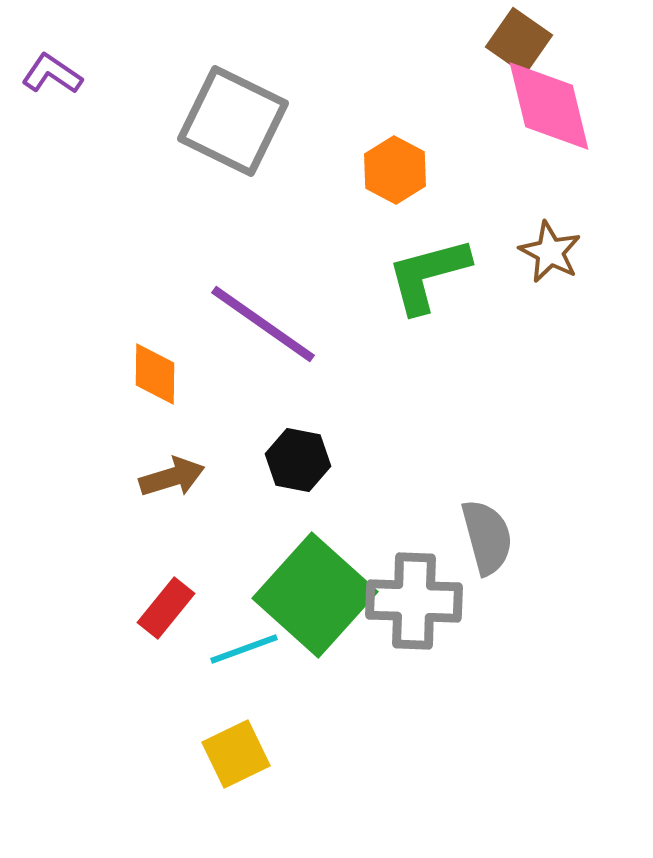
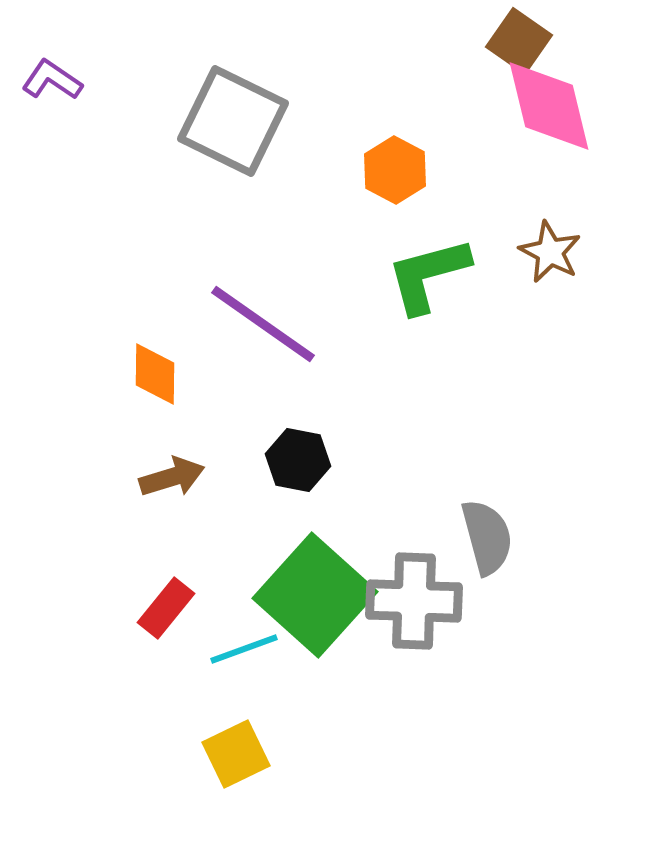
purple L-shape: moved 6 px down
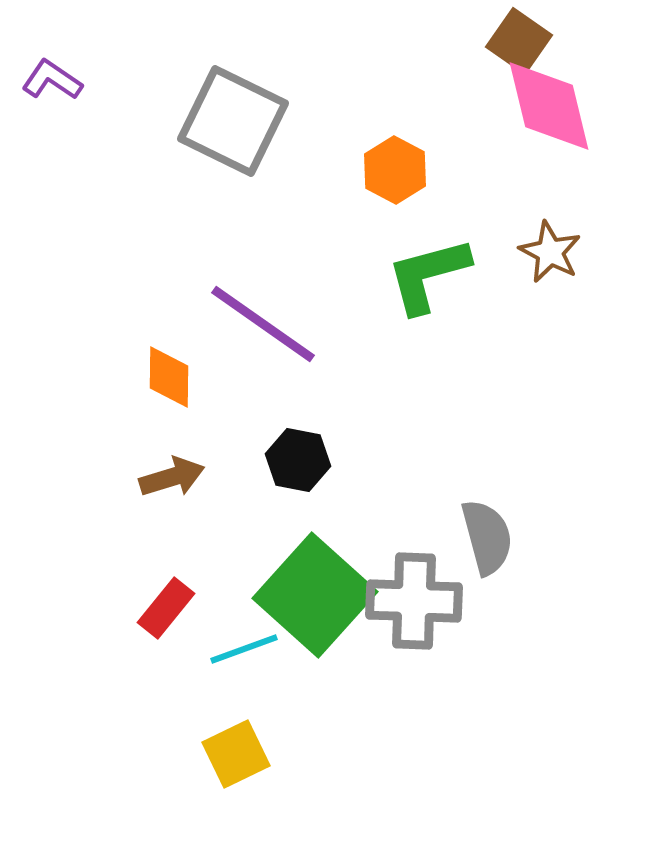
orange diamond: moved 14 px right, 3 px down
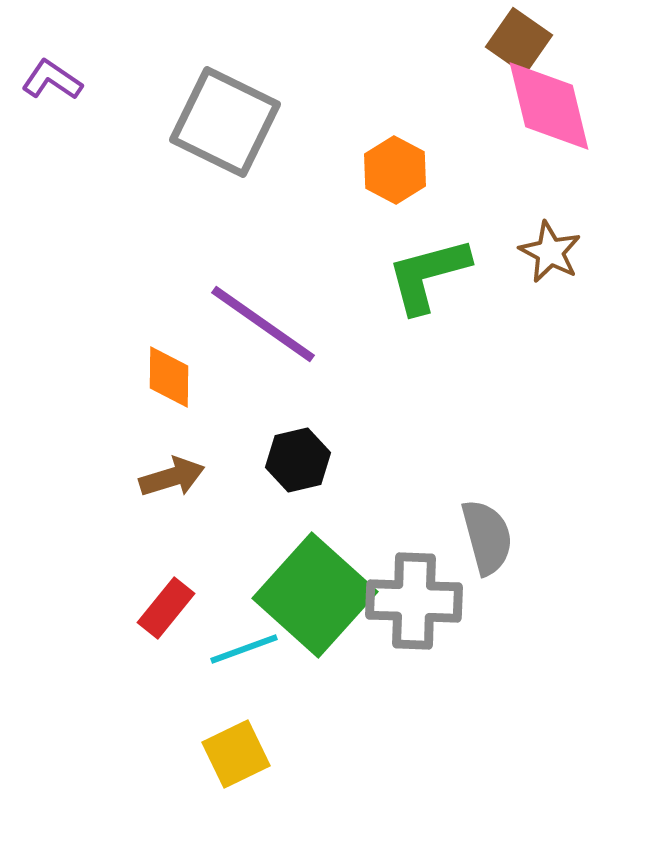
gray square: moved 8 px left, 1 px down
black hexagon: rotated 24 degrees counterclockwise
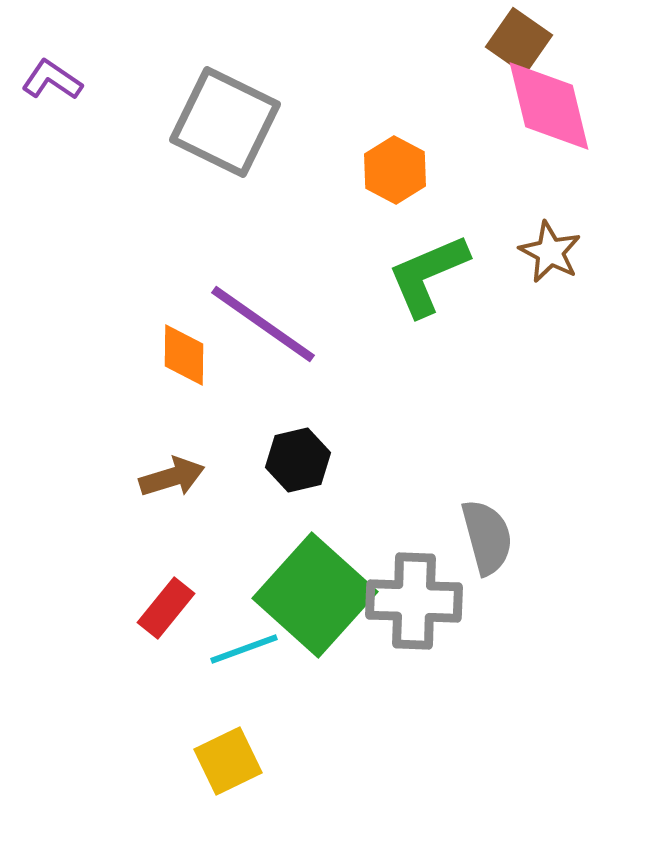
green L-shape: rotated 8 degrees counterclockwise
orange diamond: moved 15 px right, 22 px up
yellow square: moved 8 px left, 7 px down
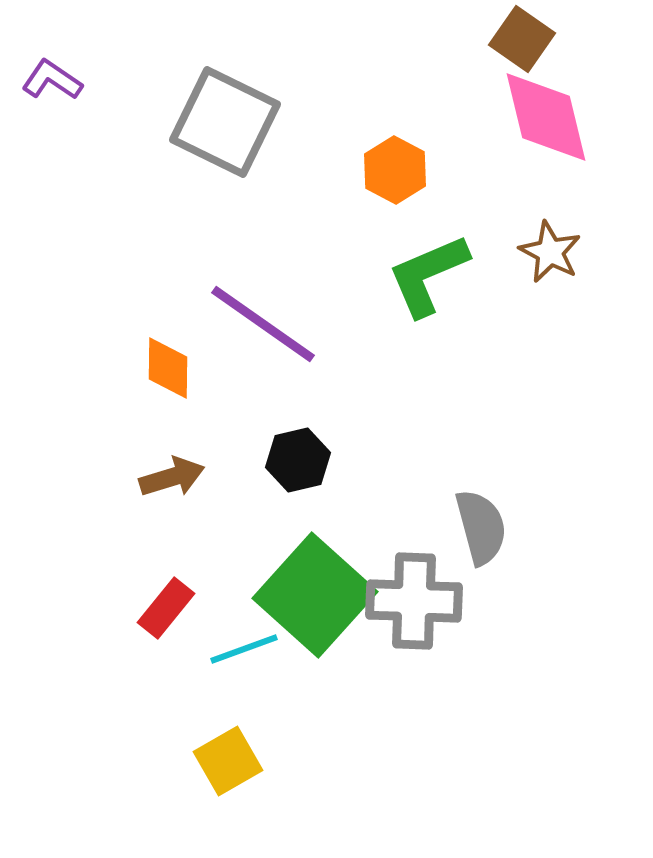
brown square: moved 3 px right, 2 px up
pink diamond: moved 3 px left, 11 px down
orange diamond: moved 16 px left, 13 px down
gray semicircle: moved 6 px left, 10 px up
yellow square: rotated 4 degrees counterclockwise
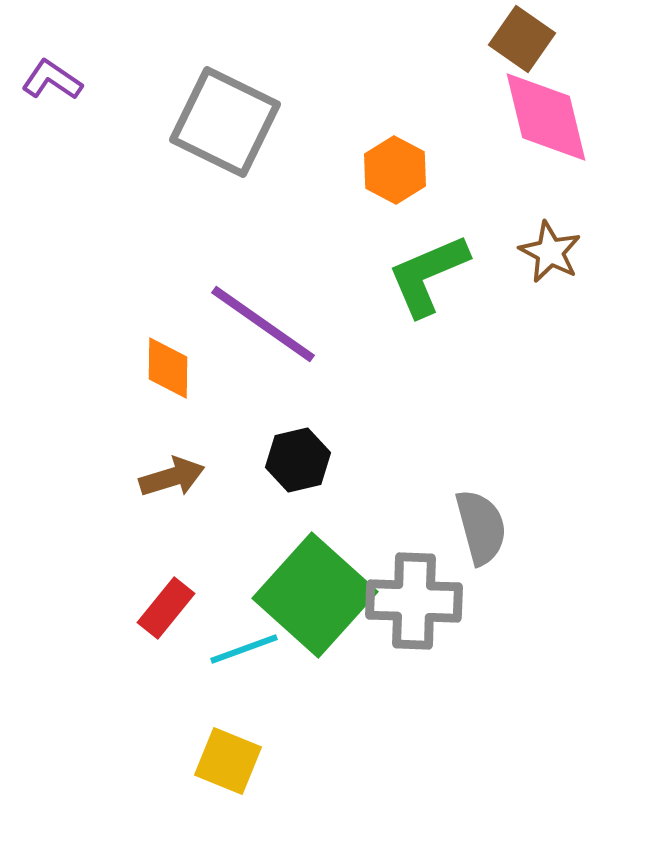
yellow square: rotated 38 degrees counterclockwise
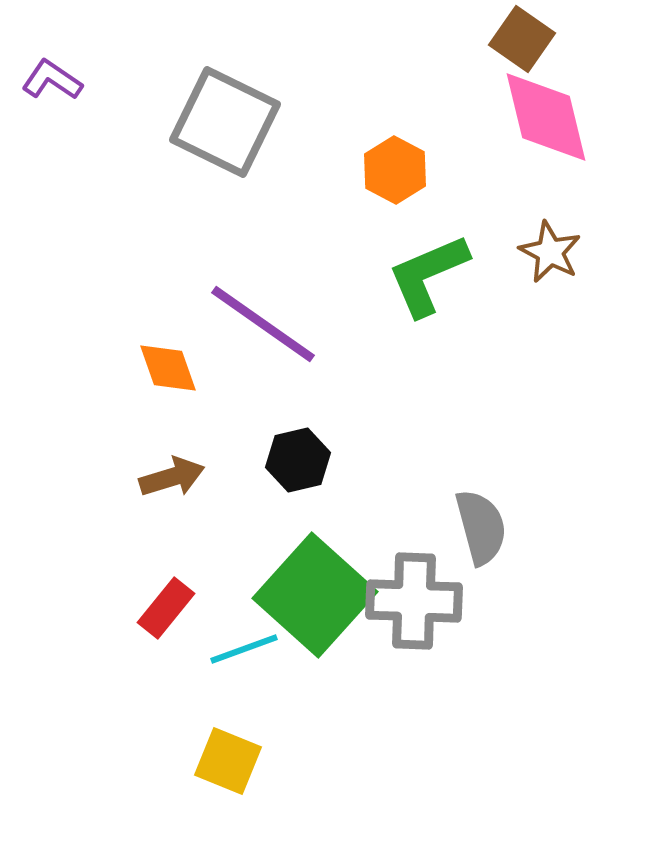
orange diamond: rotated 20 degrees counterclockwise
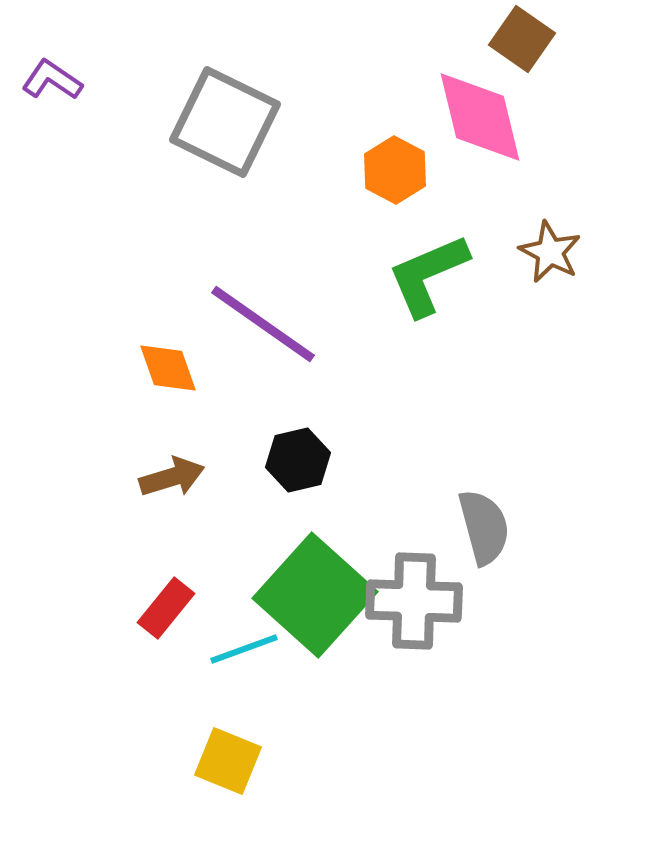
pink diamond: moved 66 px left
gray semicircle: moved 3 px right
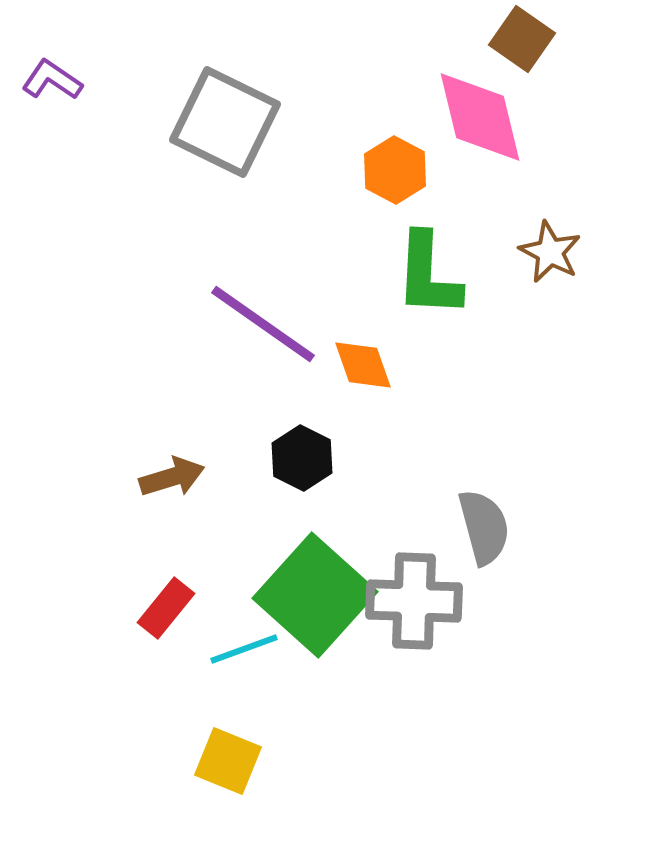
green L-shape: rotated 64 degrees counterclockwise
orange diamond: moved 195 px right, 3 px up
black hexagon: moved 4 px right, 2 px up; rotated 20 degrees counterclockwise
